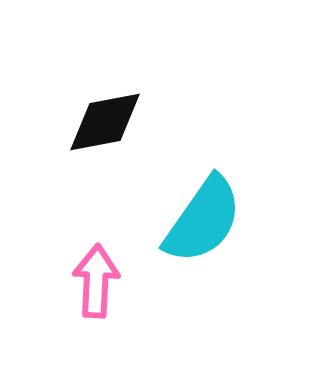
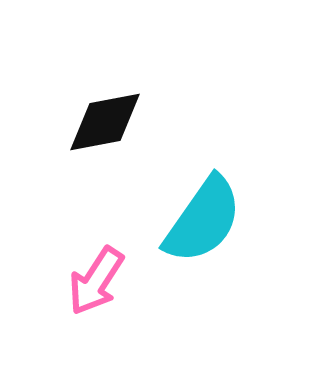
pink arrow: rotated 150 degrees counterclockwise
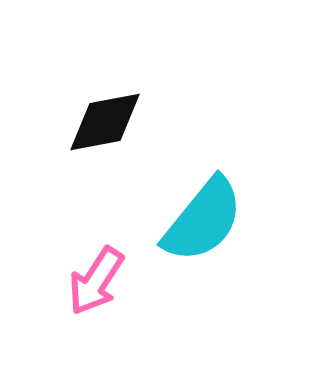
cyan semicircle: rotated 4 degrees clockwise
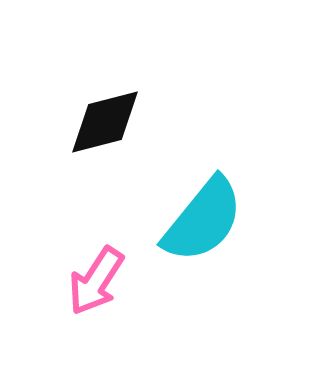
black diamond: rotated 4 degrees counterclockwise
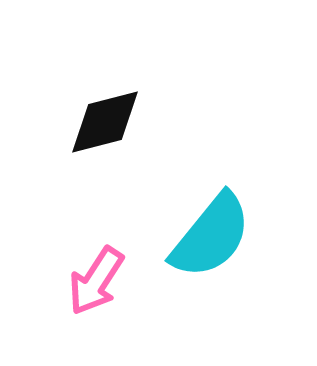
cyan semicircle: moved 8 px right, 16 px down
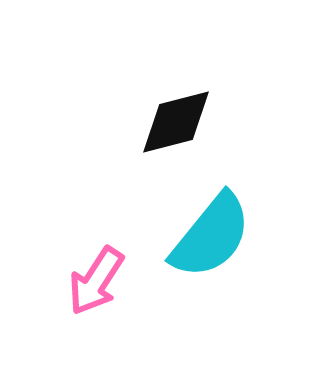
black diamond: moved 71 px right
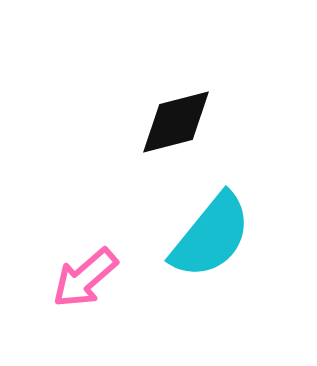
pink arrow: moved 11 px left, 3 px up; rotated 16 degrees clockwise
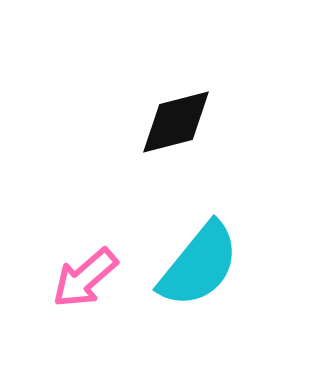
cyan semicircle: moved 12 px left, 29 px down
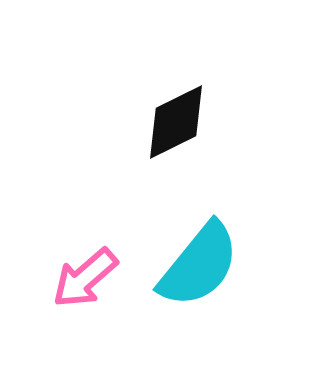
black diamond: rotated 12 degrees counterclockwise
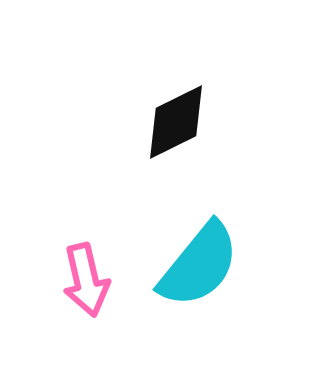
pink arrow: moved 1 px right, 2 px down; rotated 62 degrees counterclockwise
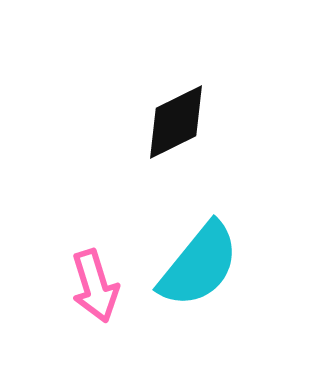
pink arrow: moved 9 px right, 6 px down; rotated 4 degrees counterclockwise
